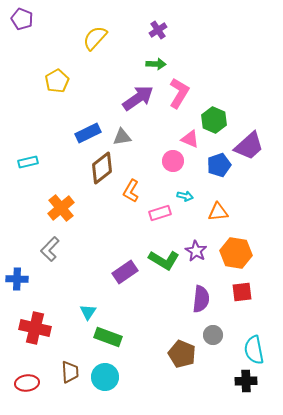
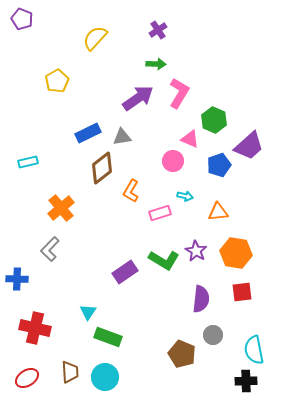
red ellipse: moved 5 px up; rotated 25 degrees counterclockwise
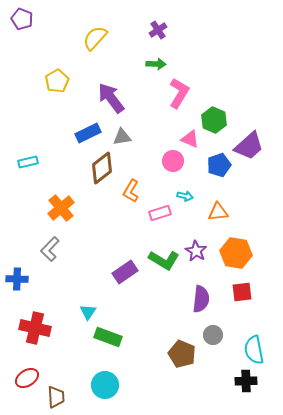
purple arrow: moved 27 px left; rotated 92 degrees counterclockwise
brown trapezoid: moved 14 px left, 25 px down
cyan circle: moved 8 px down
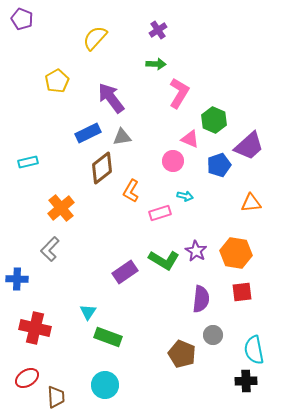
orange triangle: moved 33 px right, 9 px up
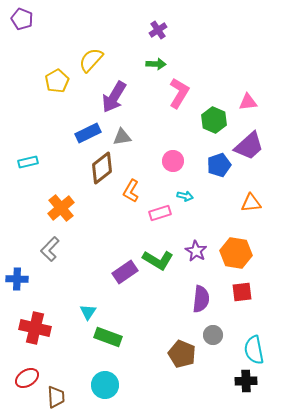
yellow semicircle: moved 4 px left, 22 px down
purple arrow: moved 3 px right, 1 px up; rotated 112 degrees counterclockwise
pink triangle: moved 58 px right, 37 px up; rotated 30 degrees counterclockwise
green L-shape: moved 6 px left
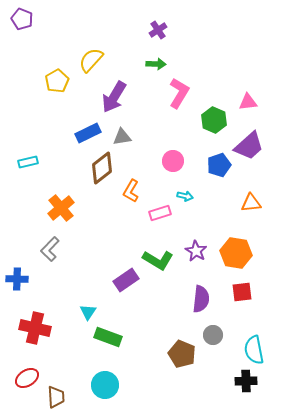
purple rectangle: moved 1 px right, 8 px down
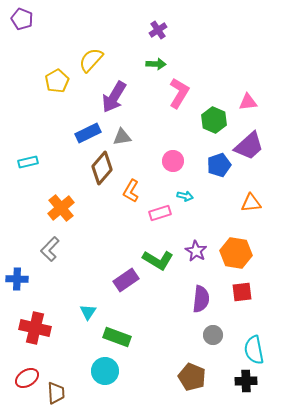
brown diamond: rotated 12 degrees counterclockwise
green rectangle: moved 9 px right
brown pentagon: moved 10 px right, 23 px down
cyan circle: moved 14 px up
brown trapezoid: moved 4 px up
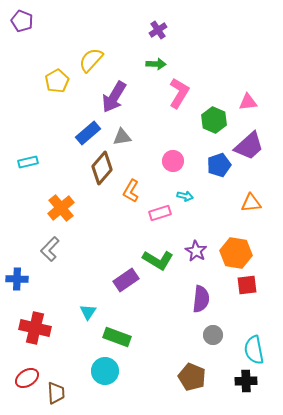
purple pentagon: moved 2 px down
blue rectangle: rotated 15 degrees counterclockwise
red square: moved 5 px right, 7 px up
